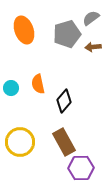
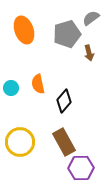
brown arrow: moved 4 px left, 6 px down; rotated 98 degrees counterclockwise
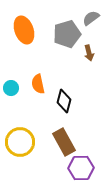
black diamond: rotated 25 degrees counterclockwise
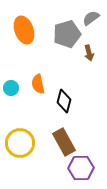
yellow circle: moved 1 px down
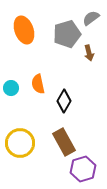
black diamond: rotated 15 degrees clockwise
purple hexagon: moved 2 px right, 1 px down; rotated 15 degrees counterclockwise
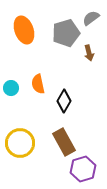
gray pentagon: moved 1 px left, 1 px up
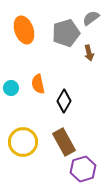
yellow circle: moved 3 px right, 1 px up
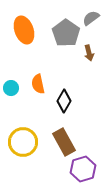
gray pentagon: rotated 20 degrees counterclockwise
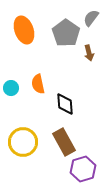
gray semicircle: rotated 18 degrees counterclockwise
black diamond: moved 1 px right, 3 px down; rotated 35 degrees counterclockwise
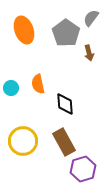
yellow circle: moved 1 px up
